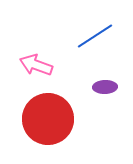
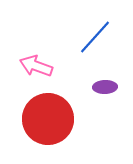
blue line: moved 1 px down; rotated 15 degrees counterclockwise
pink arrow: moved 1 px down
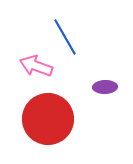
blue line: moved 30 px left; rotated 72 degrees counterclockwise
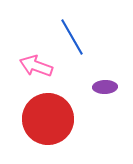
blue line: moved 7 px right
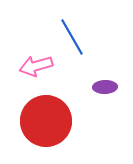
pink arrow: rotated 36 degrees counterclockwise
red circle: moved 2 px left, 2 px down
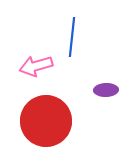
blue line: rotated 36 degrees clockwise
purple ellipse: moved 1 px right, 3 px down
